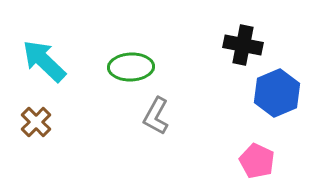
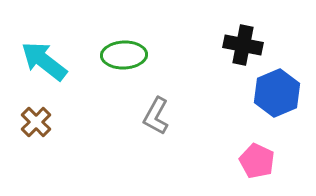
cyan arrow: rotated 6 degrees counterclockwise
green ellipse: moved 7 px left, 12 px up
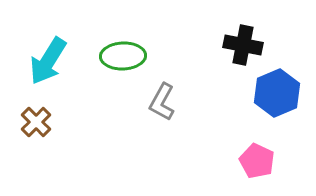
green ellipse: moved 1 px left, 1 px down
cyan arrow: moved 4 px right; rotated 96 degrees counterclockwise
gray L-shape: moved 6 px right, 14 px up
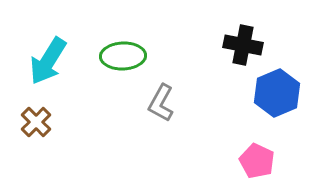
gray L-shape: moved 1 px left, 1 px down
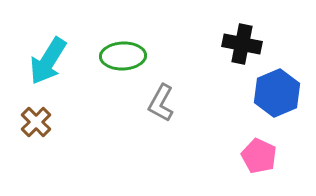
black cross: moved 1 px left, 1 px up
pink pentagon: moved 2 px right, 5 px up
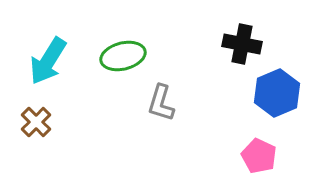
green ellipse: rotated 12 degrees counterclockwise
gray L-shape: rotated 12 degrees counterclockwise
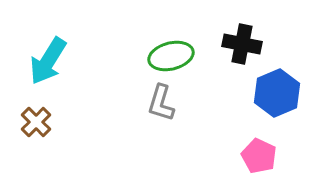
green ellipse: moved 48 px right
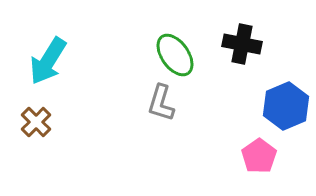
green ellipse: moved 4 px right, 1 px up; rotated 69 degrees clockwise
blue hexagon: moved 9 px right, 13 px down
pink pentagon: rotated 12 degrees clockwise
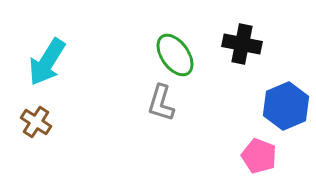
cyan arrow: moved 1 px left, 1 px down
brown cross: rotated 12 degrees counterclockwise
pink pentagon: rotated 16 degrees counterclockwise
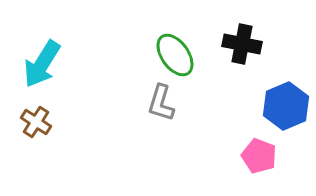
cyan arrow: moved 5 px left, 2 px down
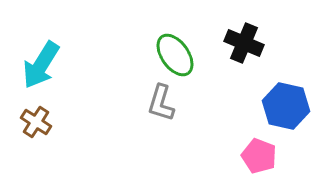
black cross: moved 2 px right, 1 px up; rotated 12 degrees clockwise
cyan arrow: moved 1 px left, 1 px down
blue hexagon: rotated 24 degrees counterclockwise
